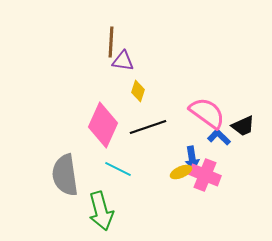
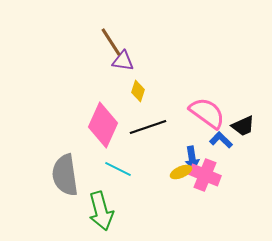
brown line: rotated 36 degrees counterclockwise
blue L-shape: moved 2 px right, 3 px down
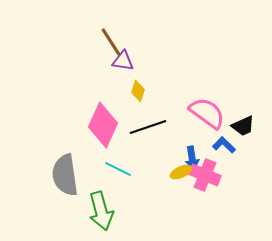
blue L-shape: moved 3 px right, 5 px down
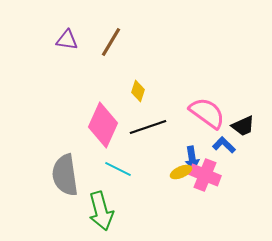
brown line: rotated 64 degrees clockwise
purple triangle: moved 56 px left, 21 px up
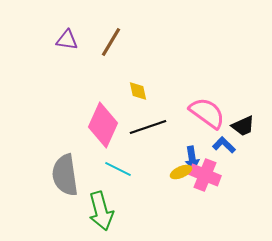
yellow diamond: rotated 30 degrees counterclockwise
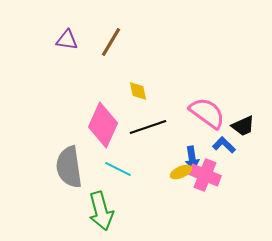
gray semicircle: moved 4 px right, 8 px up
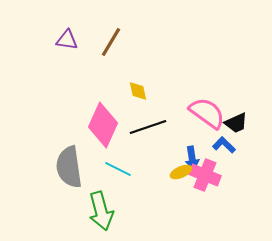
black trapezoid: moved 7 px left, 3 px up
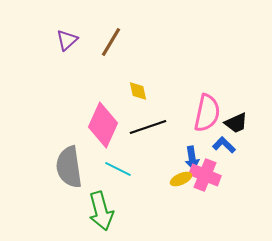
purple triangle: rotated 50 degrees counterclockwise
pink semicircle: rotated 66 degrees clockwise
yellow ellipse: moved 7 px down
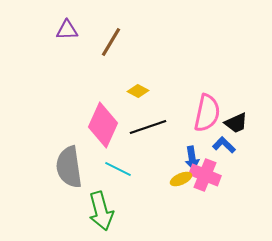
purple triangle: moved 10 px up; rotated 40 degrees clockwise
yellow diamond: rotated 50 degrees counterclockwise
